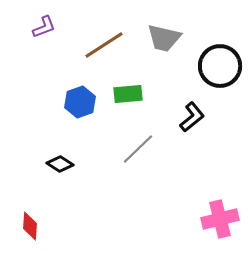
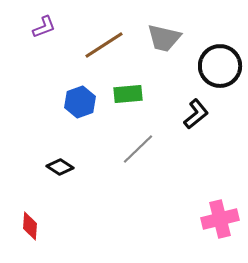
black L-shape: moved 4 px right, 3 px up
black diamond: moved 3 px down
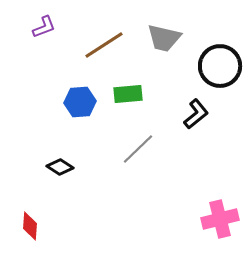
blue hexagon: rotated 16 degrees clockwise
